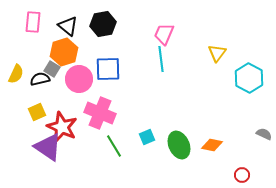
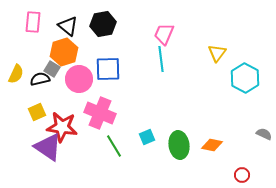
cyan hexagon: moved 4 px left
red star: rotated 16 degrees counterclockwise
green ellipse: rotated 16 degrees clockwise
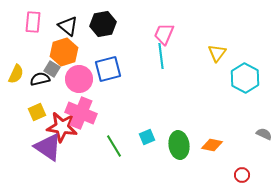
cyan line: moved 3 px up
blue square: rotated 12 degrees counterclockwise
pink cross: moved 19 px left
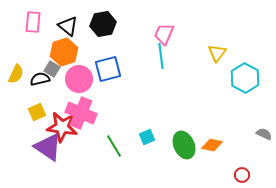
green ellipse: moved 5 px right; rotated 16 degrees counterclockwise
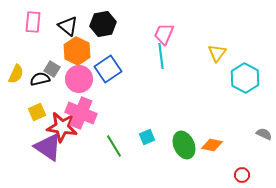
orange hexagon: moved 13 px right, 1 px up; rotated 16 degrees counterclockwise
blue square: rotated 20 degrees counterclockwise
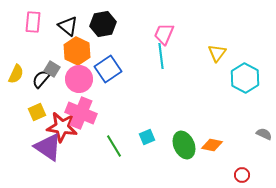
black semicircle: moved 1 px right; rotated 36 degrees counterclockwise
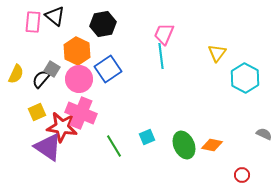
black triangle: moved 13 px left, 10 px up
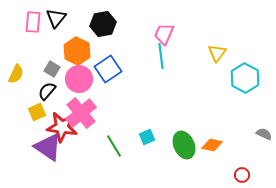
black triangle: moved 1 px right, 2 px down; rotated 30 degrees clockwise
black semicircle: moved 6 px right, 12 px down
pink cross: rotated 28 degrees clockwise
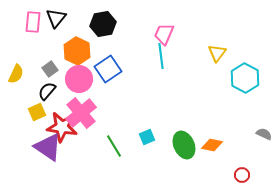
gray square: moved 2 px left; rotated 21 degrees clockwise
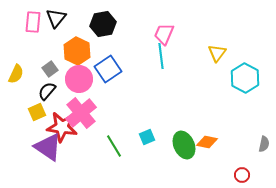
gray semicircle: moved 10 px down; rotated 77 degrees clockwise
orange diamond: moved 5 px left, 3 px up
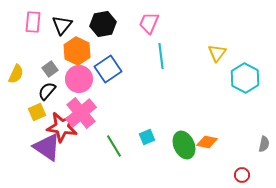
black triangle: moved 6 px right, 7 px down
pink trapezoid: moved 15 px left, 11 px up
purple triangle: moved 1 px left
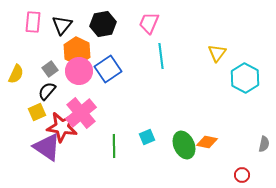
pink circle: moved 8 px up
green line: rotated 30 degrees clockwise
